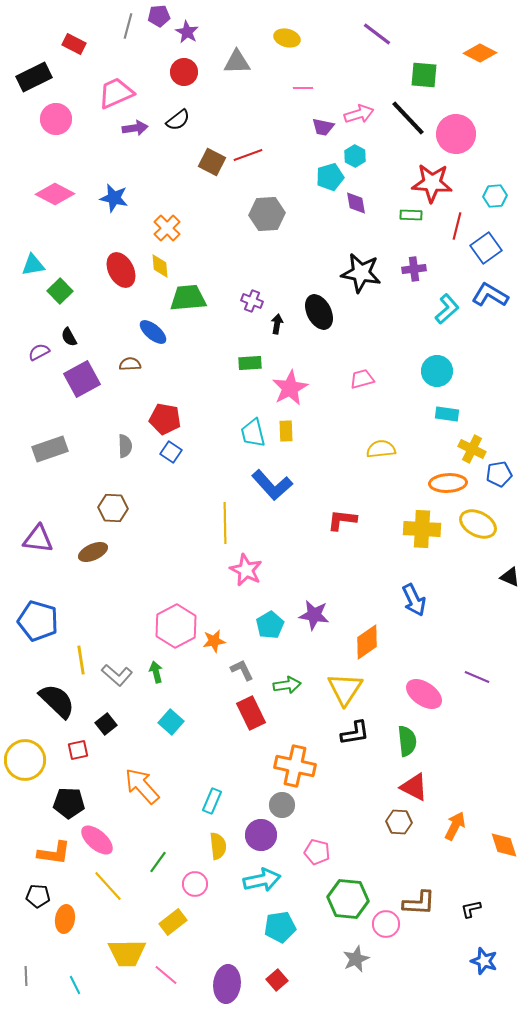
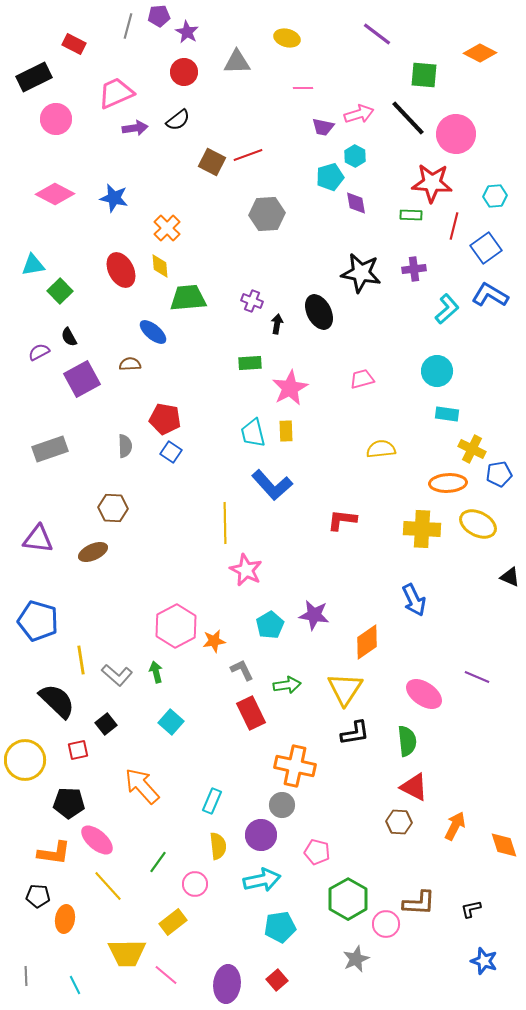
red line at (457, 226): moved 3 px left
green hexagon at (348, 899): rotated 24 degrees clockwise
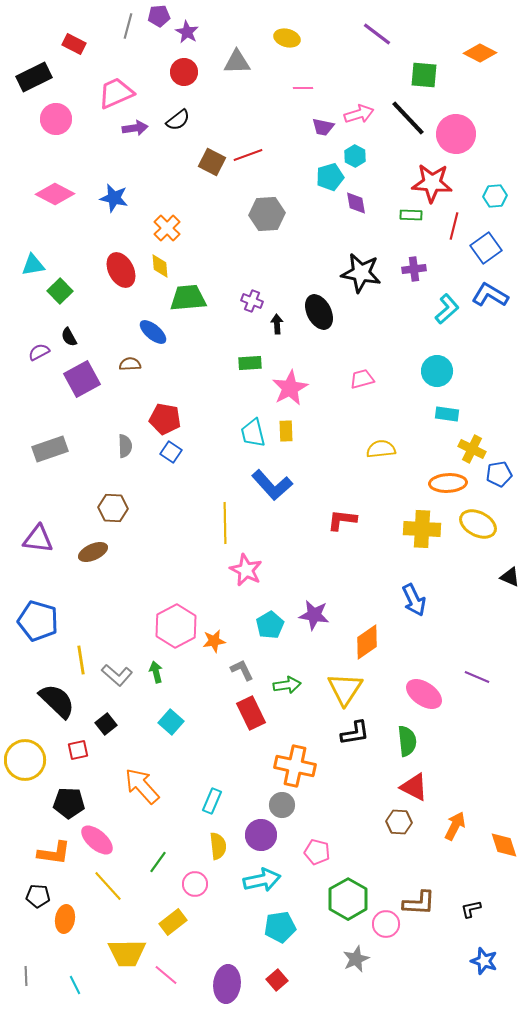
black arrow at (277, 324): rotated 12 degrees counterclockwise
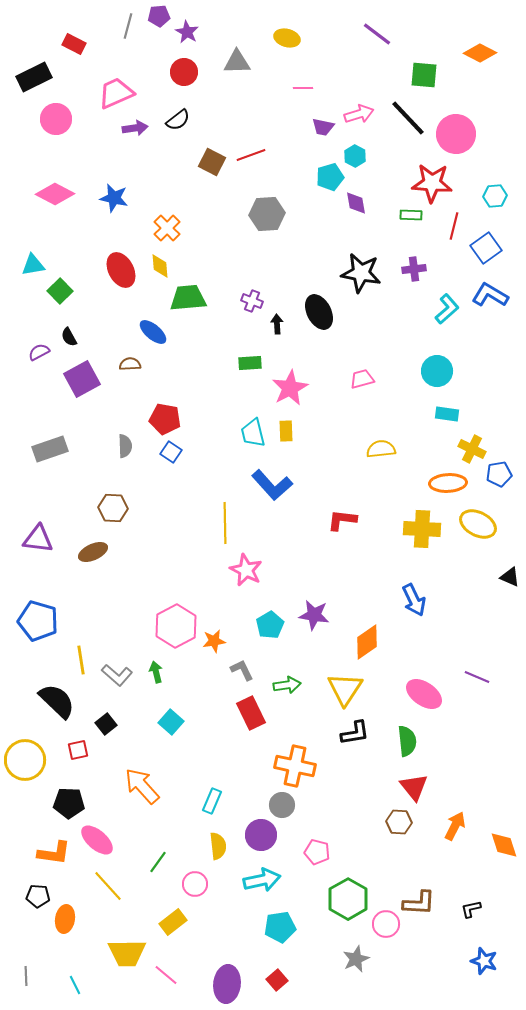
red line at (248, 155): moved 3 px right
red triangle at (414, 787): rotated 24 degrees clockwise
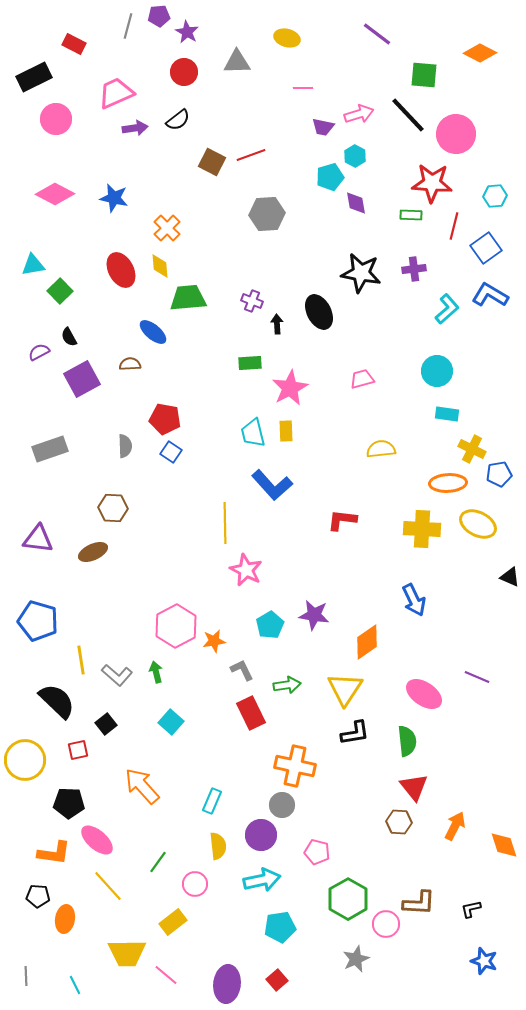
black line at (408, 118): moved 3 px up
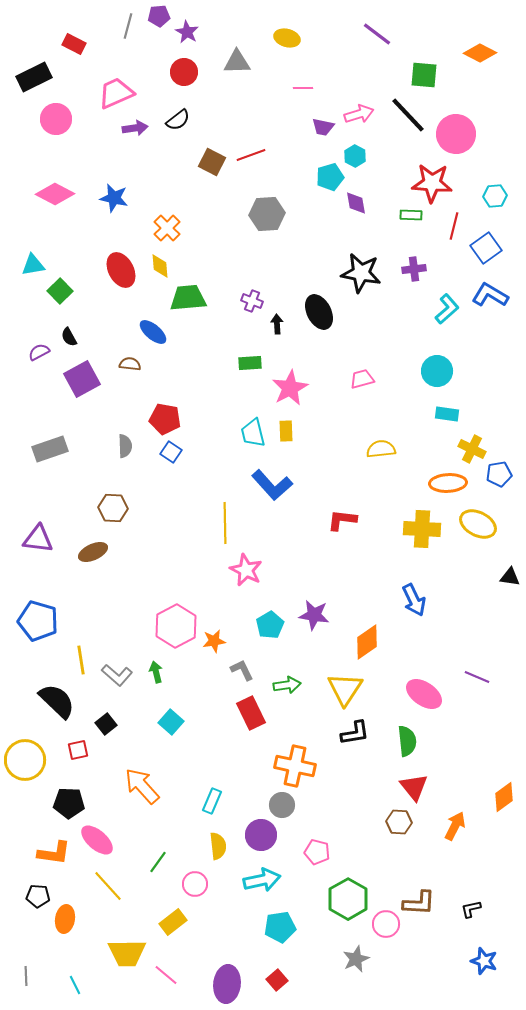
brown semicircle at (130, 364): rotated 10 degrees clockwise
black triangle at (510, 577): rotated 15 degrees counterclockwise
orange diamond at (504, 845): moved 48 px up; rotated 72 degrees clockwise
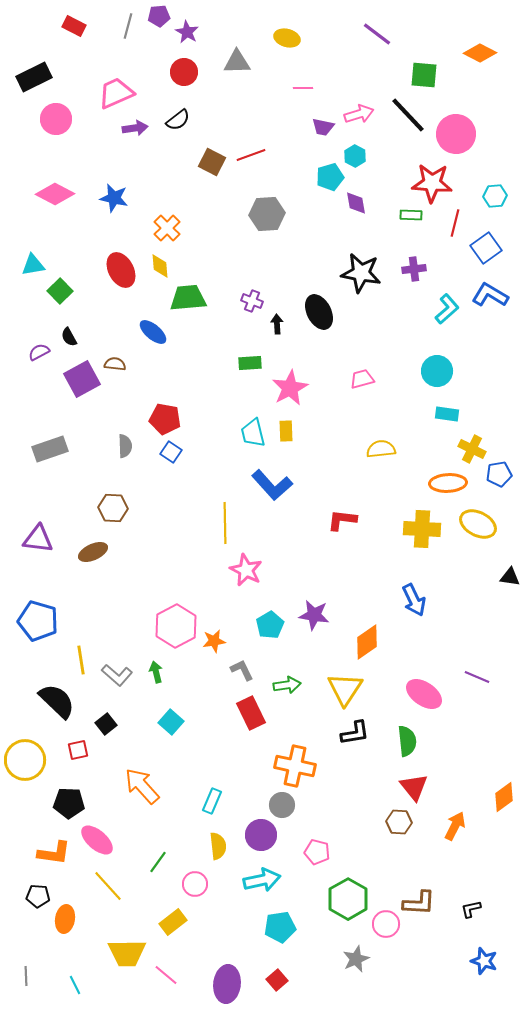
red rectangle at (74, 44): moved 18 px up
red line at (454, 226): moved 1 px right, 3 px up
brown semicircle at (130, 364): moved 15 px left
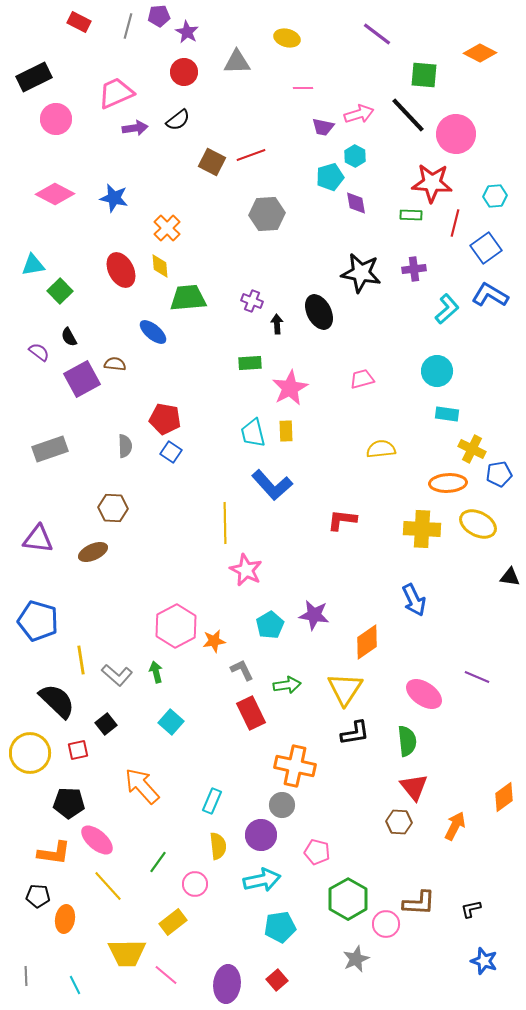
red rectangle at (74, 26): moved 5 px right, 4 px up
purple semicircle at (39, 352): rotated 65 degrees clockwise
yellow circle at (25, 760): moved 5 px right, 7 px up
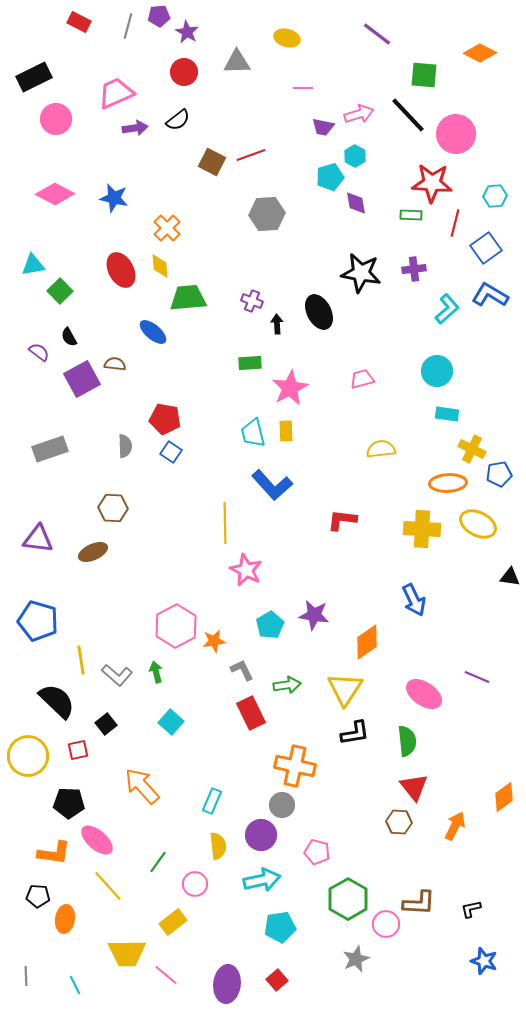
yellow circle at (30, 753): moved 2 px left, 3 px down
